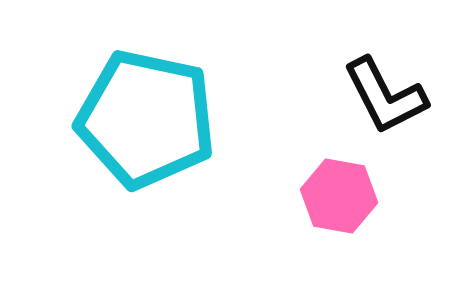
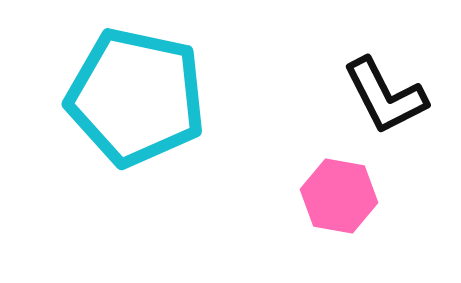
cyan pentagon: moved 10 px left, 22 px up
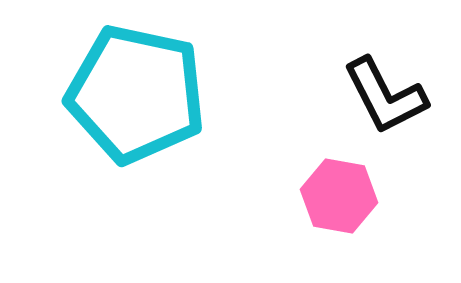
cyan pentagon: moved 3 px up
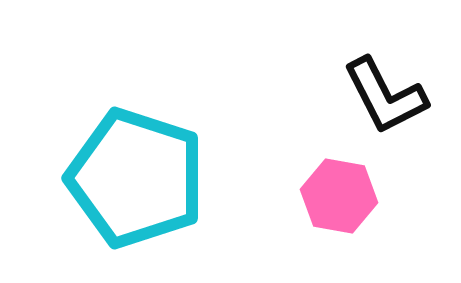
cyan pentagon: moved 84 px down; rotated 6 degrees clockwise
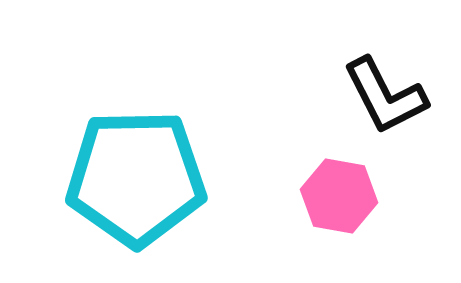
cyan pentagon: rotated 19 degrees counterclockwise
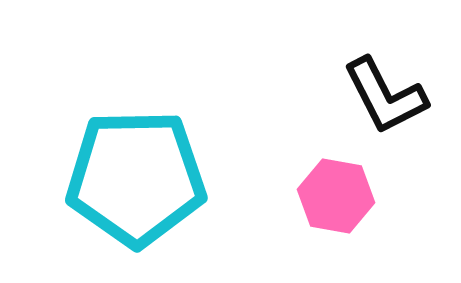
pink hexagon: moved 3 px left
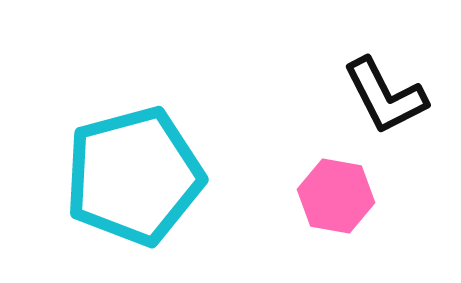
cyan pentagon: moved 2 px left, 2 px up; rotated 14 degrees counterclockwise
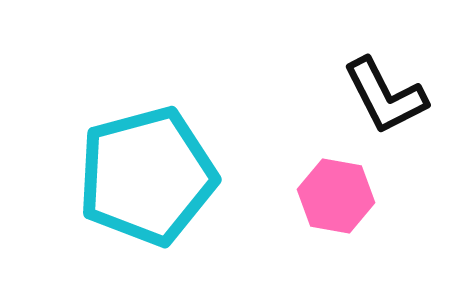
cyan pentagon: moved 13 px right
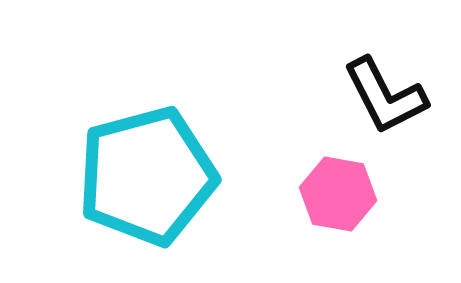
pink hexagon: moved 2 px right, 2 px up
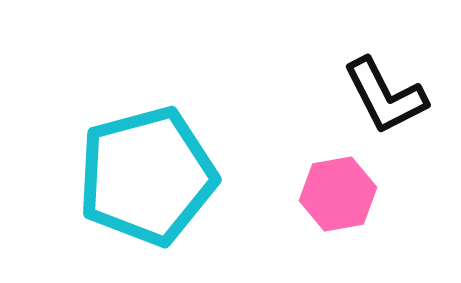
pink hexagon: rotated 20 degrees counterclockwise
